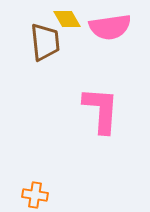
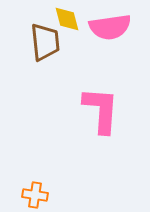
yellow diamond: rotated 16 degrees clockwise
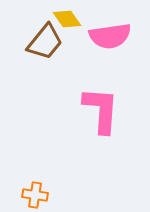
yellow diamond: rotated 20 degrees counterclockwise
pink semicircle: moved 9 px down
brown trapezoid: rotated 45 degrees clockwise
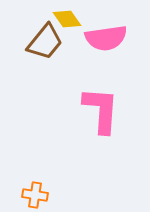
pink semicircle: moved 4 px left, 2 px down
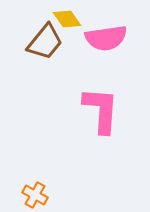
orange cross: rotated 20 degrees clockwise
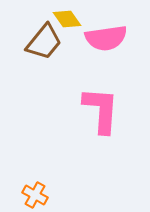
brown trapezoid: moved 1 px left
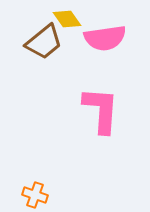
pink semicircle: moved 1 px left
brown trapezoid: rotated 12 degrees clockwise
orange cross: rotated 10 degrees counterclockwise
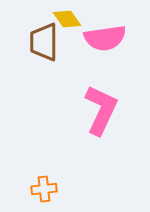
brown trapezoid: rotated 129 degrees clockwise
pink L-shape: rotated 21 degrees clockwise
orange cross: moved 9 px right, 6 px up; rotated 25 degrees counterclockwise
